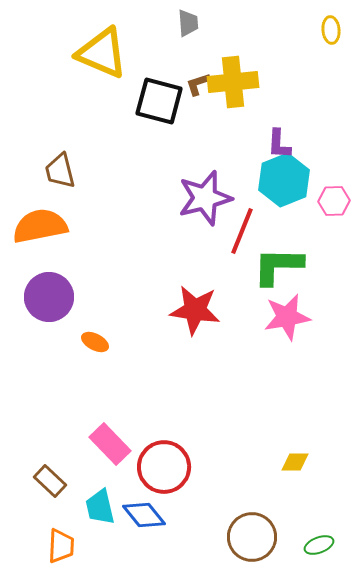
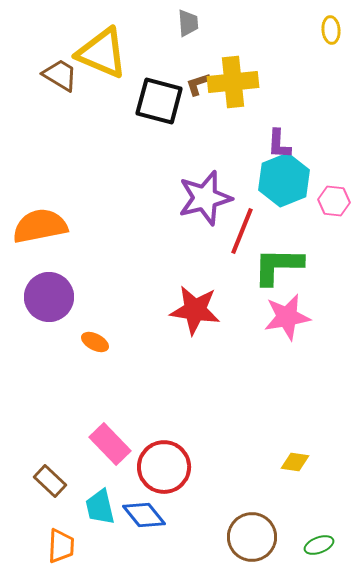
brown trapezoid: moved 96 px up; rotated 135 degrees clockwise
pink hexagon: rotated 8 degrees clockwise
yellow diamond: rotated 8 degrees clockwise
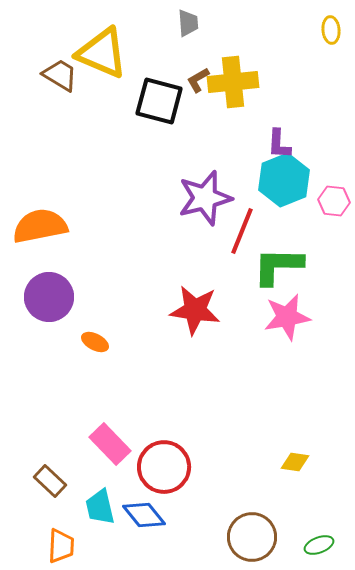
brown L-shape: moved 4 px up; rotated 12 degrees counterclockwise
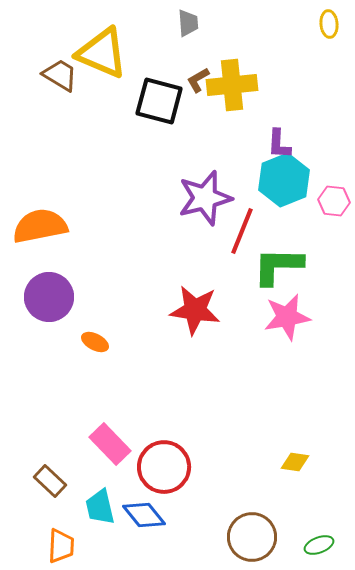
yellow ellipse: moved 2 px left, 6 px up
yellow cross: moved 1 px left, 3 px down
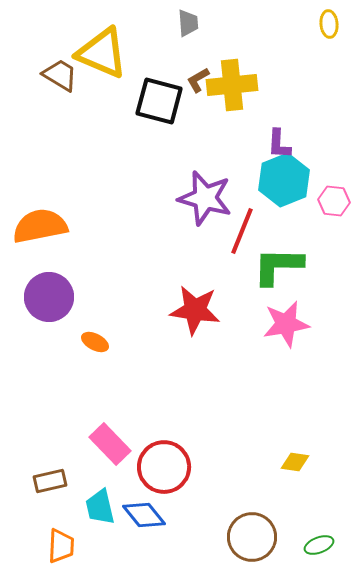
purple star: rotated 30 degrees clockwise
pink star: moved 1 px left, 7 px down
brown rectangle: rotated 56 degrees counterclockwise
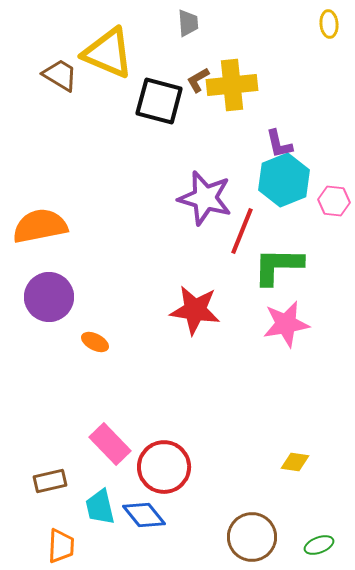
yellow triangle: moved 6 px right
purple L-shape: rotated 16 degrees counterclockwise
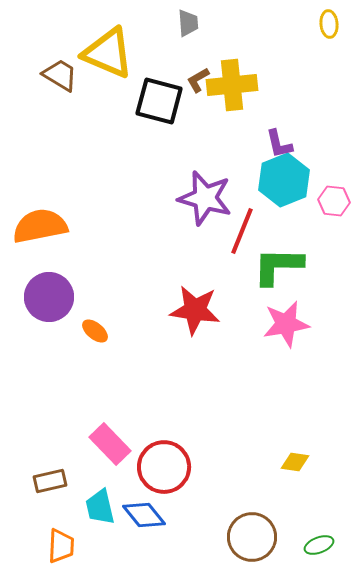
orange ellipse: moved 11 px up; rotated 12 degrees clockwise
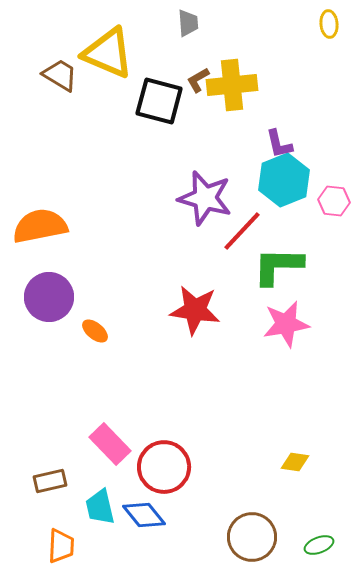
red line: rotated 21 degrees clockwise
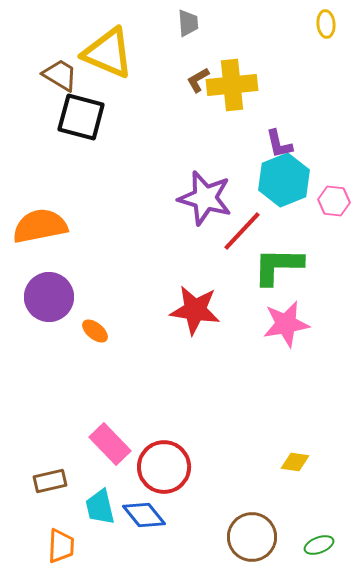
yellow ellipse: moved 3 px left
black square: moved 78 px left, 16 px down
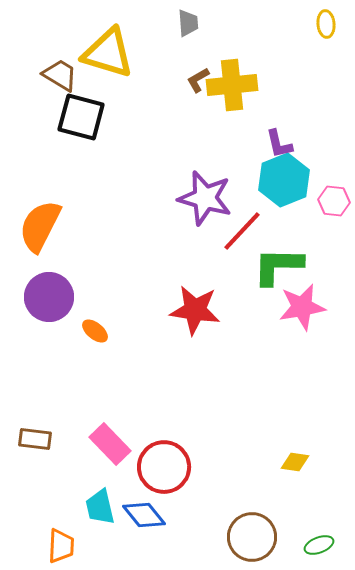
yellow triangle: rotated 6 degrees counterclockwise
orange semicircle: rotated 52 degrees counterclockwise
pink star: moved 16 px right, 17 px up
brown rectangle: moved 15 px left, 42 px up; rotated 20 degrees clockwise
